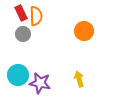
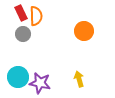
cyan circle: moved 2 px down
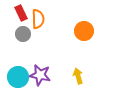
orange semicircle: moved 2 px right, 3 px down
yellow arrow: moved 1 px left, 3 px up
purple star: moved 8 px up
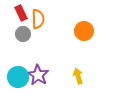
purple star: moved 2 px left; rotated 20 degrees clockwise
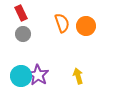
orange semicircle: moved 24 px right, 4 px down; rotated 18 degrees counterclockwise
orange circle: moved 2 px right, 5 px up
cyan circle: moved 3 px right, 1 px up
